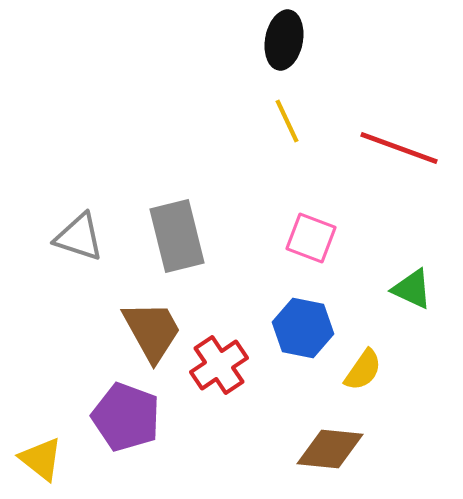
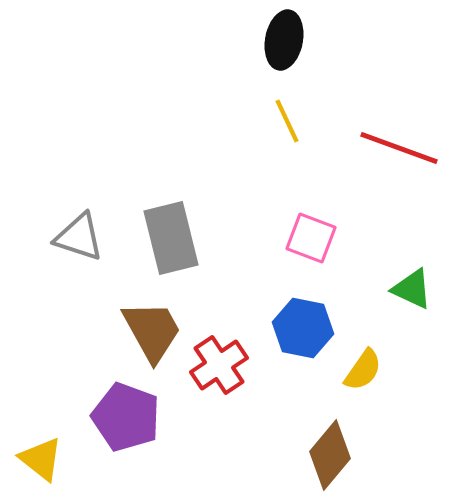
gray rectangle: moved 6 px left, 2 px down
brown diamond: moved 6 px down; rotated 56 degrees counterclockwise
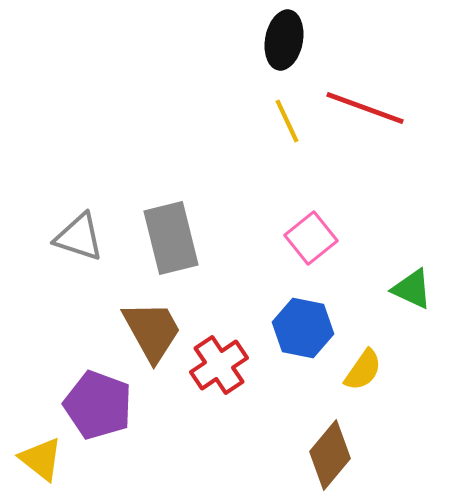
red line: moved 34 px left, 40 px up
pink square: rotated 30 degrees clockwise
purple pentagon: moved 28 px left, 12 px up
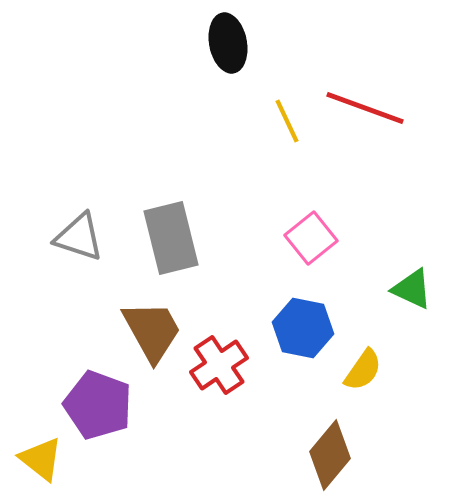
black ellipse: moved 56 px left, 3 px down; rotated 22 degrees counterclockwise
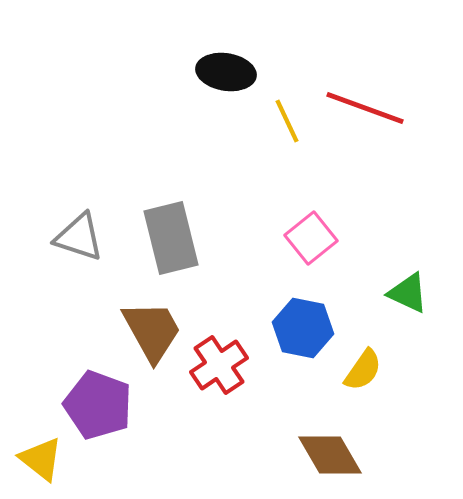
black ellipse: moved 2 px left, 29 px down; rotated 70 degrees counterclockwise
green triangle: moved 4 px left, 4 px down
brown diamond: rotated 70 degrees counterclockwise
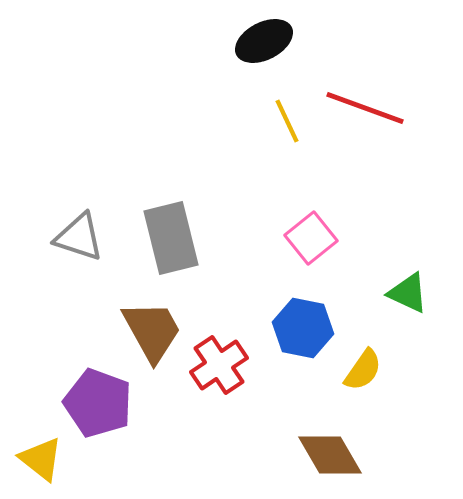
black ellipse: moved 38 px right, 31 px up; rotated 36 degrees counterclockwise
purple pentagon: moved 2 px up
